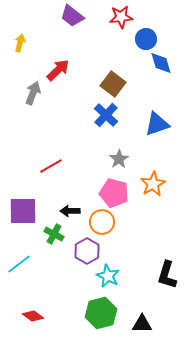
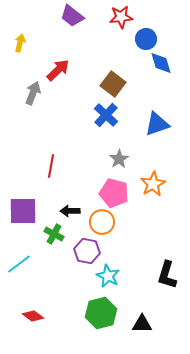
red line: rotated 50 degrees counterclockwise
purple hexagon: rotated 20 degrees counterclockwise
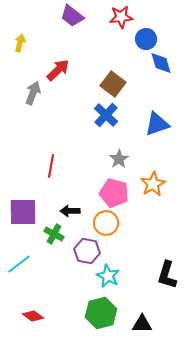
purple square: moved 1 px down
orange circle: moved 4 px right, 1 px down
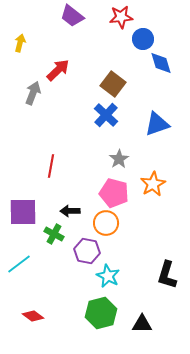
blue circle: moved 3 px left
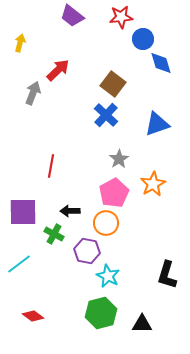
pink pentagon: rotated 28 degrees clockwise
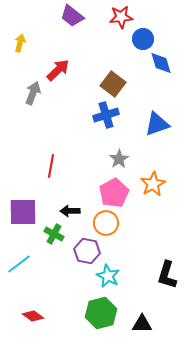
blue cross: rotated 30 degrees clockwise
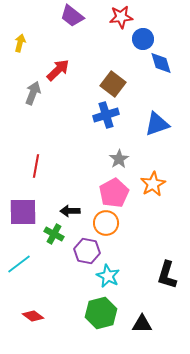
red line: moved 15 px left
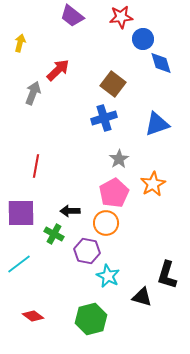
blue cross: moved 2 px left, 3 px down
purple square: moved 2 px left, 1 px down
green hexagon: moved 10 px left, 6 px down
black triangle: moved 27 px up; rotated 15 degrees clockwise
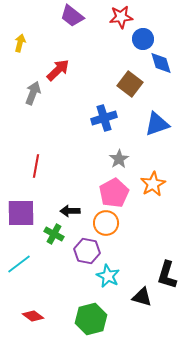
brown square: moved 17 px right
